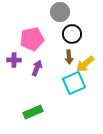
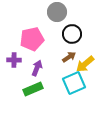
gray circle: moved 3 px left
brown arrow: rotated 120 degrees counterclockwise
green rectangle: moved 23 px up
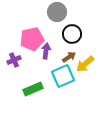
purple cross: rotated 24 degrees counterclockwise
purple arrow: moved 9 px right, 17 px up; rotated 14 degrees counterclockwise
cyan square: moved 11 px left, 7 px up
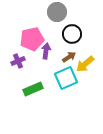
purple cross: moved 4 px right, 1 px down
cyan square: moved 3 px right, 2 px down
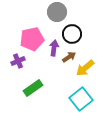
purple arrow: moved 8 px right, 3 px up
yellow arrow: moved 4 px down
cyan square: moved 15 px right, 21 px down; rotated 15 degrees counterclockwise
green rectangle: moved 1 px up; rotated 12 degrees counterclockwise
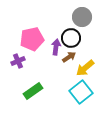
gray circle: moved 25 px right, 5 px down
black circle: moved 1 px left, 4 px down
purple arrow: moved 2 px right, 1 px up
green rectangle: moved 3 px down
cyan square: moved 7 px up
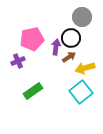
yellow arrow: rotated 24 degrees clockwise
